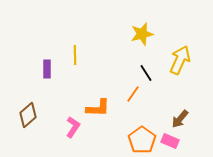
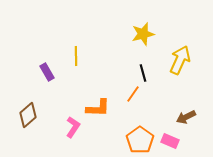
yellow star: moved 1 px right
yellow line: moved 1 px right, 1 px down
purple rectangle: moved 3 px down; rotated 30 degrees counterclockwise
black line: moved 3 px left; rotated 18 degrees clockwise
brown arrow: moved 6 px right, 2 px up; rotated 24 degrees clockwise
orange pentagon: moved 2 px left
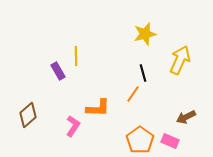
yellow star: moved 2 px right
purple rectangle: moved 11 px right, 1 px up
pink L-shape: moved 1 px up
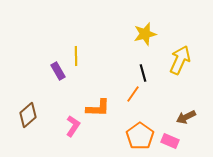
orange pentagon: moved 4 px up
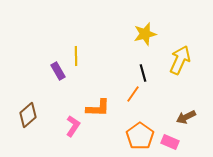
pink rectangle: moved 1 px down
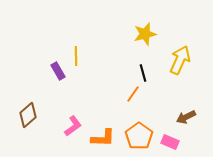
orange L-shape: moved 5 px right, 30 px down
pink L-shape: rotated 20 degrees clockwise
orange pentagon: moved 1 px left
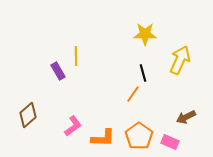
yellow star: rotated 15 degrees clockwise
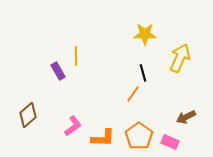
yellow arrow: moved 2 px up
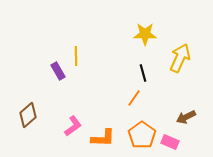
orange line: moved 1 px right, 4 px down
orange pentagon: moved 3 px right, 1 px up
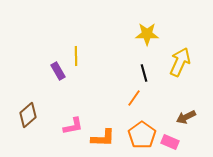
yellow star: moved 2 px right
yellow arrow: moved 4 px down
black line: moved 1 px right
pink L-shape: rotated 25 degrees clockwise
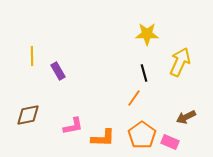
yellow line: moved 44 px left
brown diamond: rotated 30 degrees clockwise
